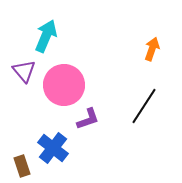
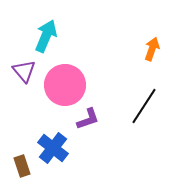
pink circle: moved 1 px right
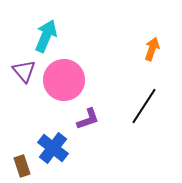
pink circle: moved 1 px left, 5 px up
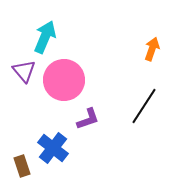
cyan arrow: moved 1 px left, 1 px down
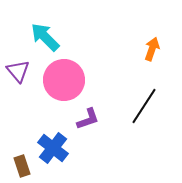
cyan arrow: rotated 68 degrees counterclockwise
purple triangle: moved 6 px left
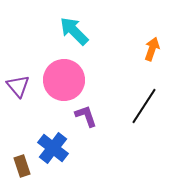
cyan arrow: moved 29 px right, 6 px up
purple triangle: moved 15 px down
purple L-shape: moved 2 px left, 3 px up; rotated 90 degrees counterclockwise
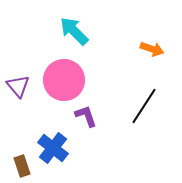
orange arrow: rotated 90 degrees clockwise
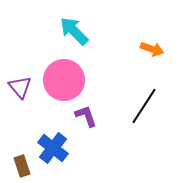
purple triangle: moved 2 px right, 1 px down
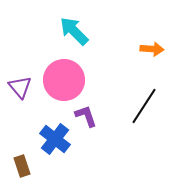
orange arrow: rotated 15 degrees counterclockwise
blue cross: moved 2 px right, 9 px up
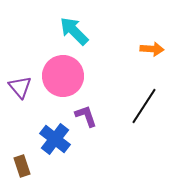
pink circle: moved 1 px left, 4 px up
